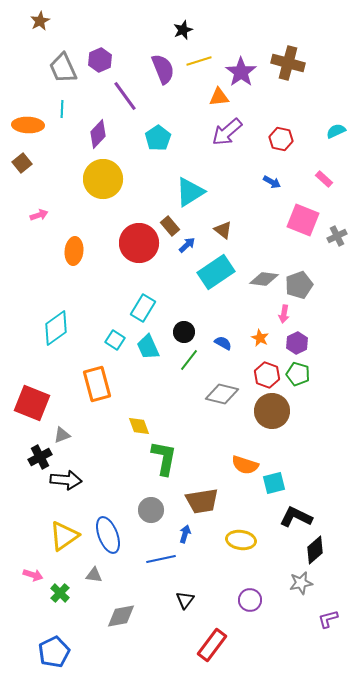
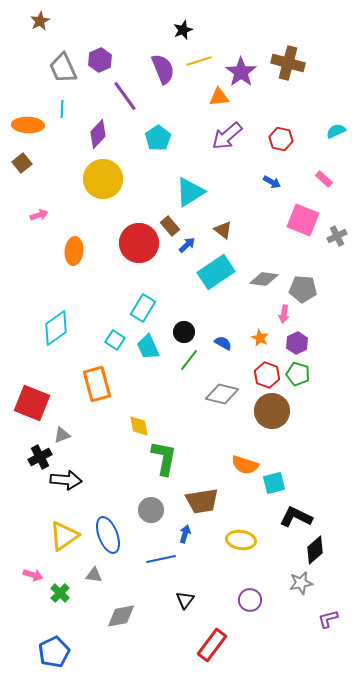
purple arrow at (227, 132): moved 4 px down
gray pentagon at (299, 285): moved 4 px right, 4 px down; rotated 24 degrees clockwise
yellow diamond at (139, 426): rotated 10 degrees clockwise
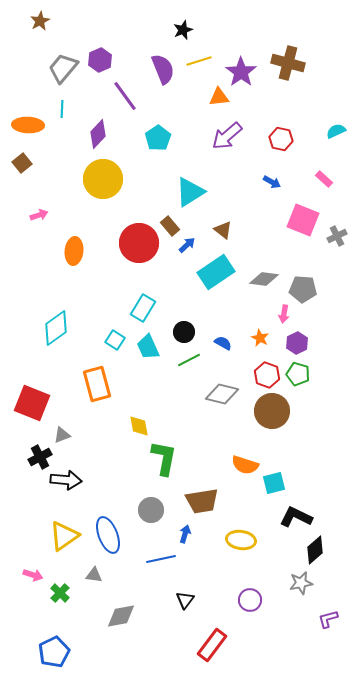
gray trapezoid at (63, 68): rotated 64 degrees clockwise
green line at (189, 360): rotated 25 degrees clockwise
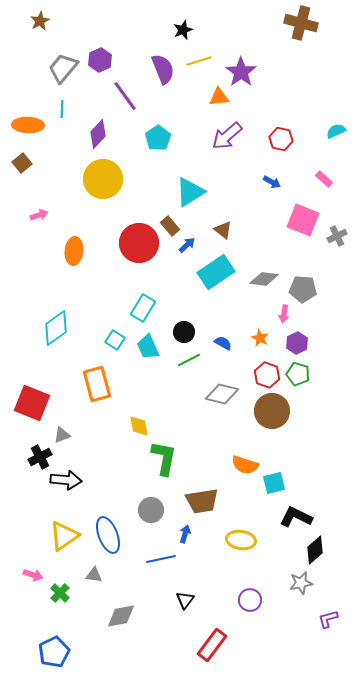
brown cross at (288, 63): moved 13 px right, 40 px up
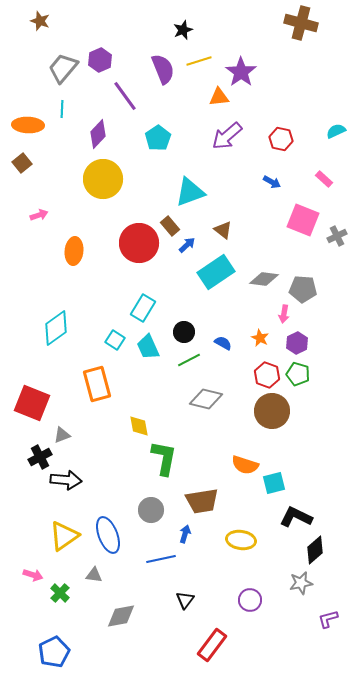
brown star at (40, 21): rotated 24 degrees counterclockwise
cyan triangle at (190, 192): rotated 12 degrees clockwise
gray diamond at (222, 394): moved 16 px left, 5 px down
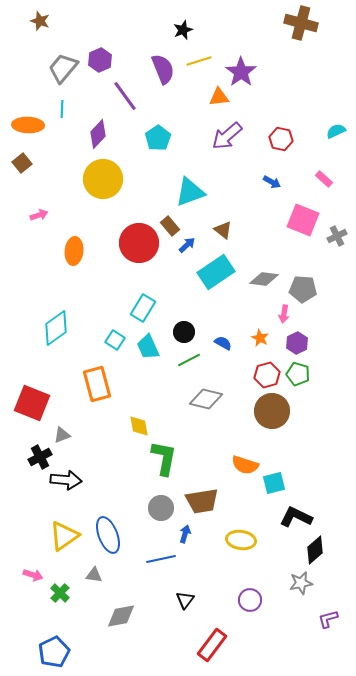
red hexagon at (267, 375): rotated 25 degrees clockwise
gray circle at (151, 510): moved 10 px right, 2 px up
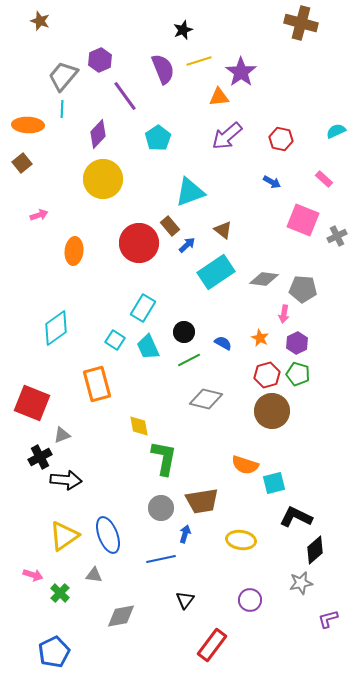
gray trapezoid at (63, 68): moved 8 px down
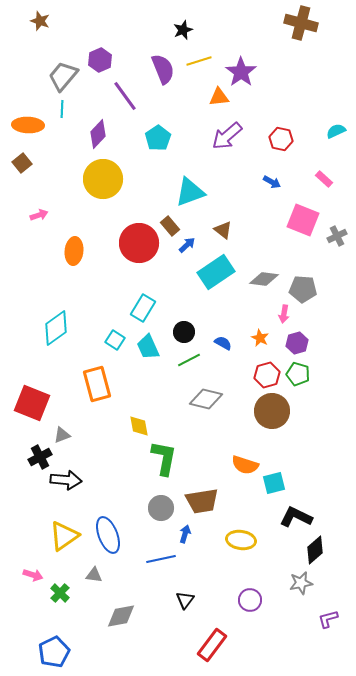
purple hexagon at (297, 343): rotated 10 degrees clockwise
